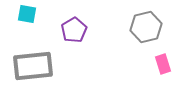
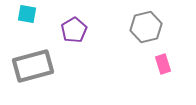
gray rectangle: rotated 9 degrees counterclockwise
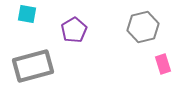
gray hexagon: moved 3 px left
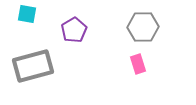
gray hexagon: rotated 12 degrees clockwise
pink rectangle: moved 25 px left
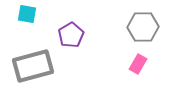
purple pentagon: moved 3 px left, 5 px down
pink rectangle: rotated 48 degrees clockwise
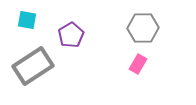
cyan square: moved 6 px down
gray hexagon: moved 1 px down
gray rectangle: rotated 18 degrees counterclockwise
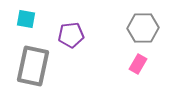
cyan square: moved 1 px left, 1 px up
purple pentagon: rotated 25 degrees clockwise
gray rectangle: rotated 45 degrees counterclockwise
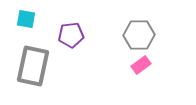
gray hexagon: moved 4 px left, 7 px down
pink rectangle: moved 3 px right, 1 px down; rotated 24 degrees clockwise
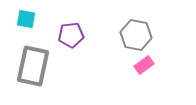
gray hexagon: moved 3 px left; rotated 12 degrees clockwise
pink rectangle: moved 3 px right
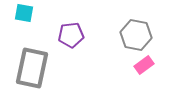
cyan square: moved 2 px left, 6 px up
gray rectangle: moved 1 px left, 2 px down
